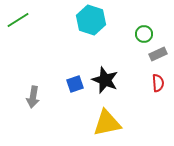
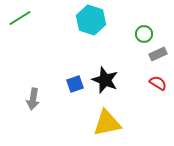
green line: moved 2 px right, 2 px up
red semicircle: rotated 54 degrees counterclockwise
gray arrow: moved 2 px down
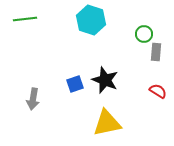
green line: moved 5 px right, 1 px down; rotated 25 degrees clockwise
gray rectangle: moved 2 px left, 2 px up; rotated 60 degrees counterclockwise
red semicircle: moved 8 px down
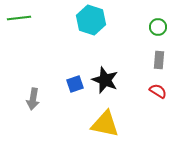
green line: moved 6 px left, 1 px up
green circle: moved 14 px right, 7 px up
gray rectangle: moved 3 px right, 8 px down
yellow triangle: moved 2 px left, 1 px down; rotated 24 degrees clockwise
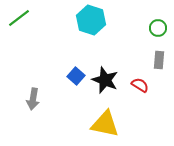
green line: rotated 30 degrees counterclockwise
green circle: moved 1 px down
blue square: moved 1 px right, 8 px up; rotated 30 degrees counterclockwise
red semicircle: moved 18 px left, 6 px up
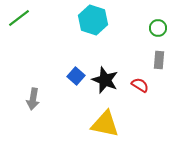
cyan hexagon: moved 2 px right
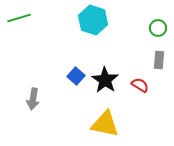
green line: rotated 20 degrees clockwise
black star: rotated 12 degrees clockwise
